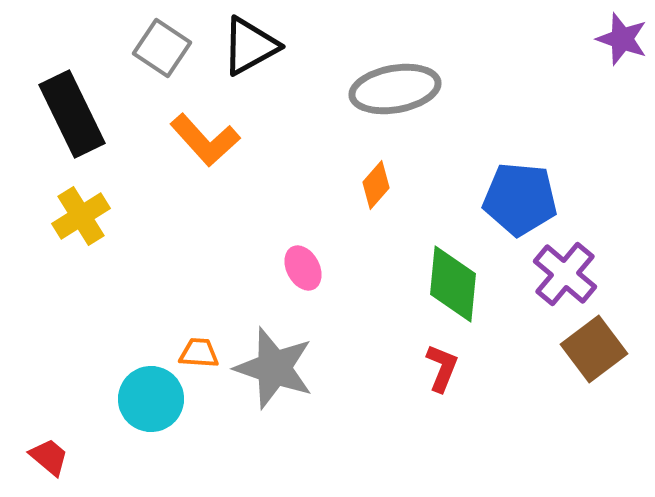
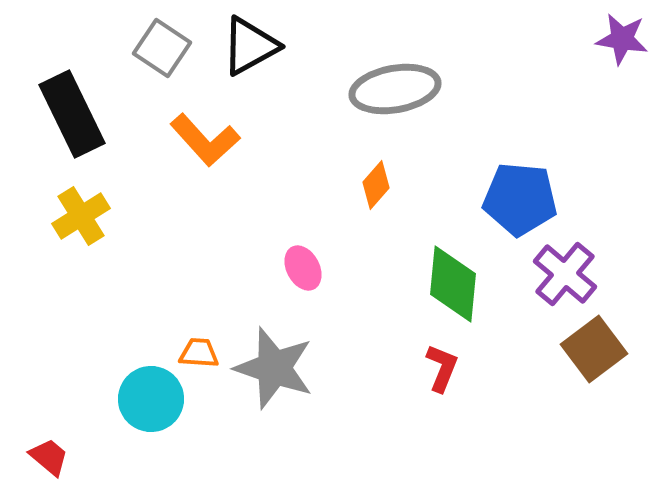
purple star: rotated 10 degrees counterclockwise
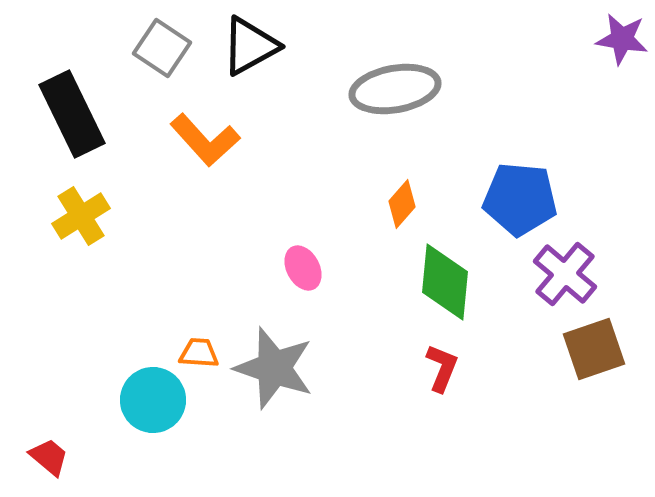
orange diamond: moved 26 px right, 19 px down
green diamond: moved 8 px left, 2 px up
brown square: rotated 18 degrees clockwise
cyan circle: moved 2 px right, 1 px down
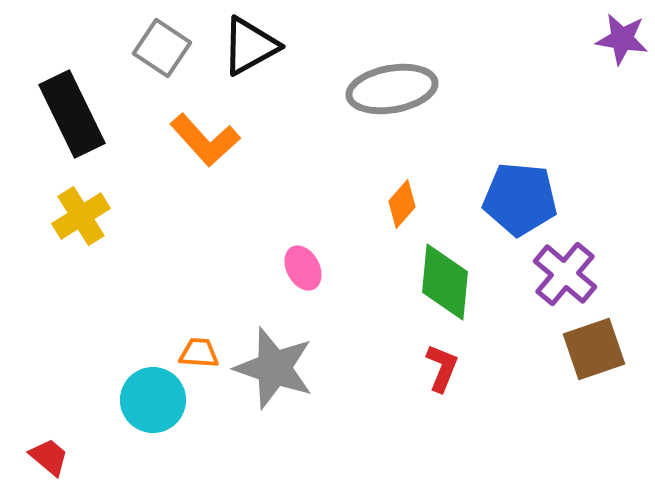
gray ellipse: moved 3 px left
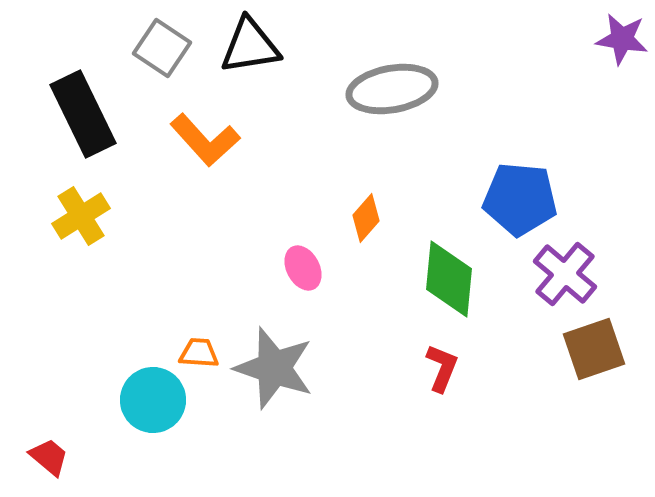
black triangle: rotated 20 degrees clockwise
black rectangle: moved 11 px right
orange diamond: moved 36 px left, 14 px down
green diamond: moved 4 px right, 3 px up
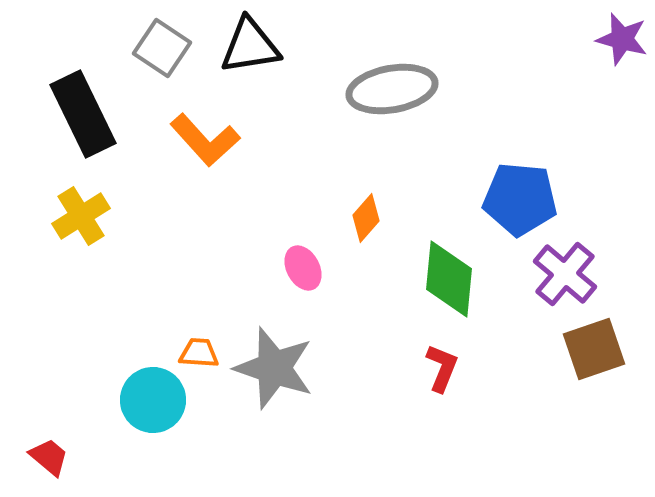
purple star: rotated 6 degrees clockwise
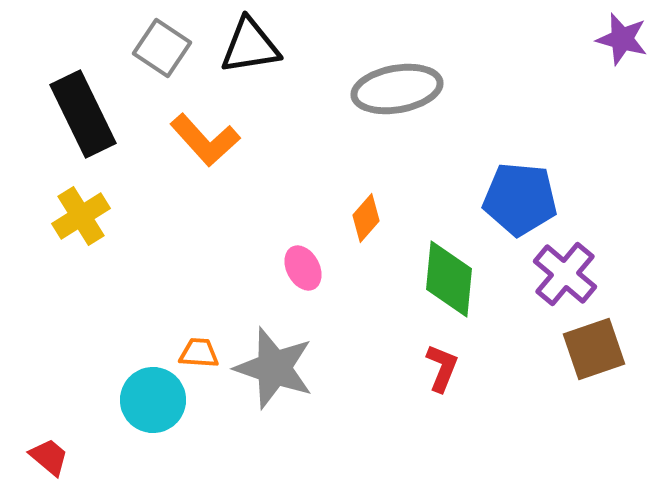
gray ellipse: moved 5 px right
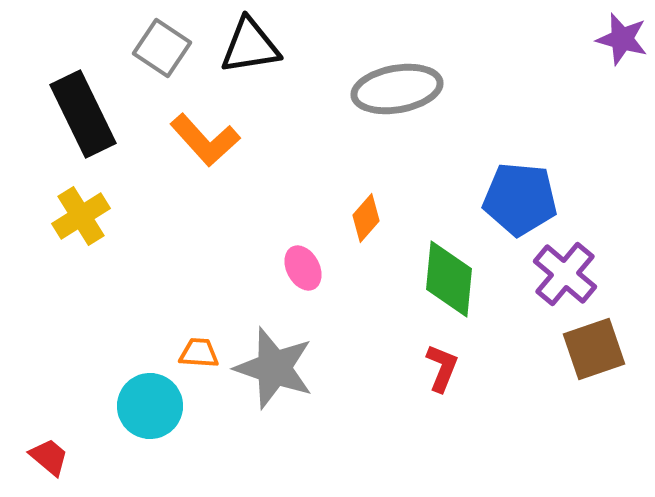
cyan circle: moved 3 px left, 6 px down
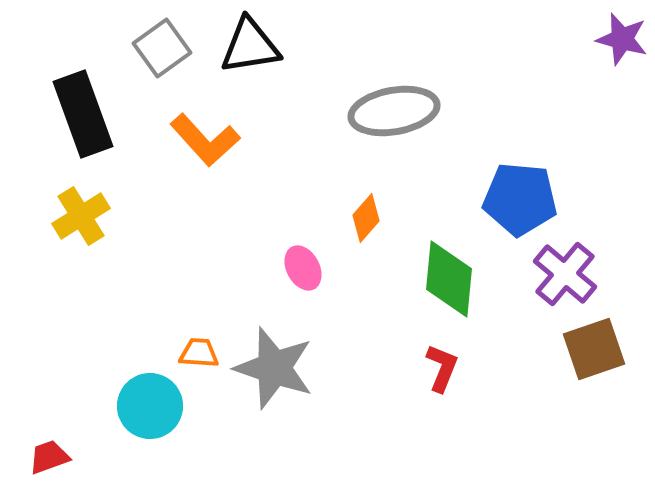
gray square: rotated 20 degrees clockwise
gray ellipse: moved 3 px left, 22 px down
black rectangle: rotated 6 degrees clockwise
red trapezoid: rotated 60 degrees counterclockwise
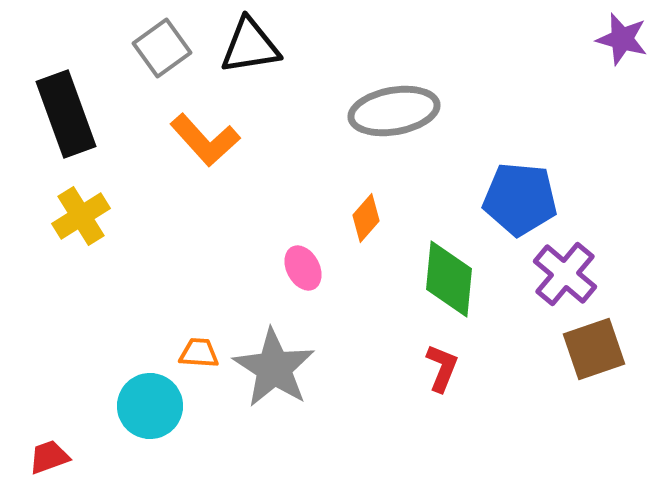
black rectangle: moved 17 px left
gray star: rotated 14 degrees clockwise
